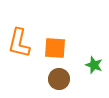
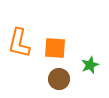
green star: moved 4 px left; rotated 30 degrees clockwise
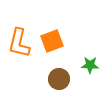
orange square: moved 3 px left, 7 px up; rotated 25 degrees counterclockwise
green star: rotated 24 degrees clockwise
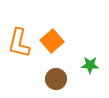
orange square: rotated 20 degrees counterclockwise
brown circle: moved 3 px left
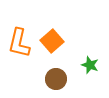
green star: rotated 18 degrees clockwise
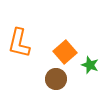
orange square: moved 13 px right, 11 px down
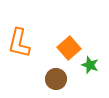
orange square: moved 4 px right, 4 px up
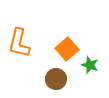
orange square: moved 2 px left, 1 px down
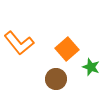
orange L-shape: rotated 52 degrees counterclockwise
green star: moved 1 px right, 2 px down
